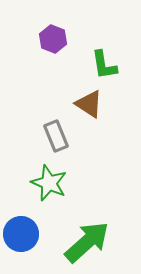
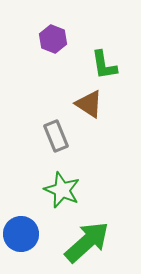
green star: moved 13 px right, 7 px down
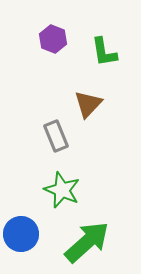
green L-shape: moved 13 px up
brown triangle: moved 1 px left; rotated 40 degrees clockwise
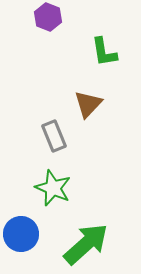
purple hexagon: moved 5 px left, 22 px up
gray rectangle: moved 2 px left
green star: moved 9 px left, 2 px up
green arrow: moved 1 px left, 2 px down
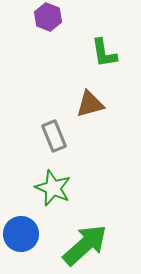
green L-shape: moved 1 px down
brown triangle: moved 2 px right; rotated 32 degrees clockwise
green arrow: moved 1 px left, 1 px down
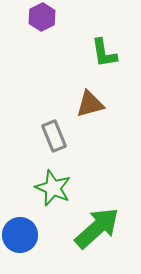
purple hexagon: moved 6 px left; rotated 12 degrees clockwise
blue circle: moved 1 px left, 1 px down
green arrow: moved 12 px right, 17 px up
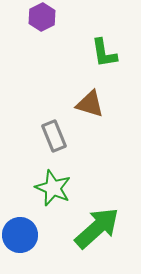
brown triangle: rotated 32 degrees clockwise
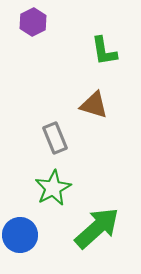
purple hexagon: moved 9 px left, 5 px down
green L-shape: moved 2 px up
brown triangle: moved 4 px right, 1 px down
gray rectangle: moved 1 px right, 2 px down
green star: rotated 21 degrees clockwise
